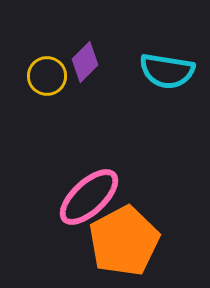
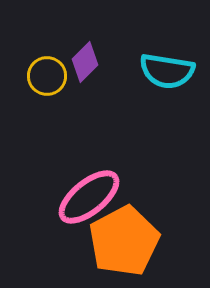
pink ellipse: rotated 4 degrees clockwise
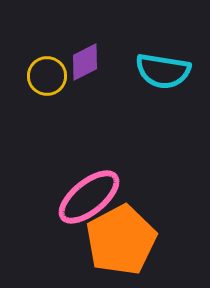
purple diamond: rotated 18 degrees clockwise
cyan semicircle: moved 4 px left
orange pentagon: moved 3 px left, 1 px up
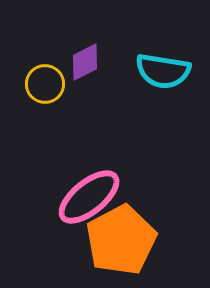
yellow circle: moved 2 px left, 8 px down
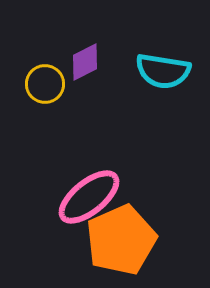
orange pentagon: rotated 4 degrees clockwise
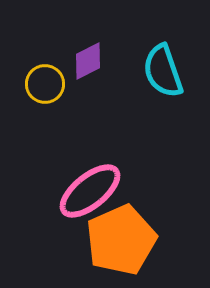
purple diamond: moved 3 px right, 1 px up
cyan semicircle: rotated 62 degrees clockwise
pink ellipse: moved 1 px right, 6 px up
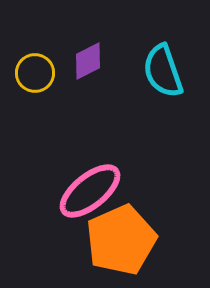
yellow circle: moved 10 px left, 11 px up
